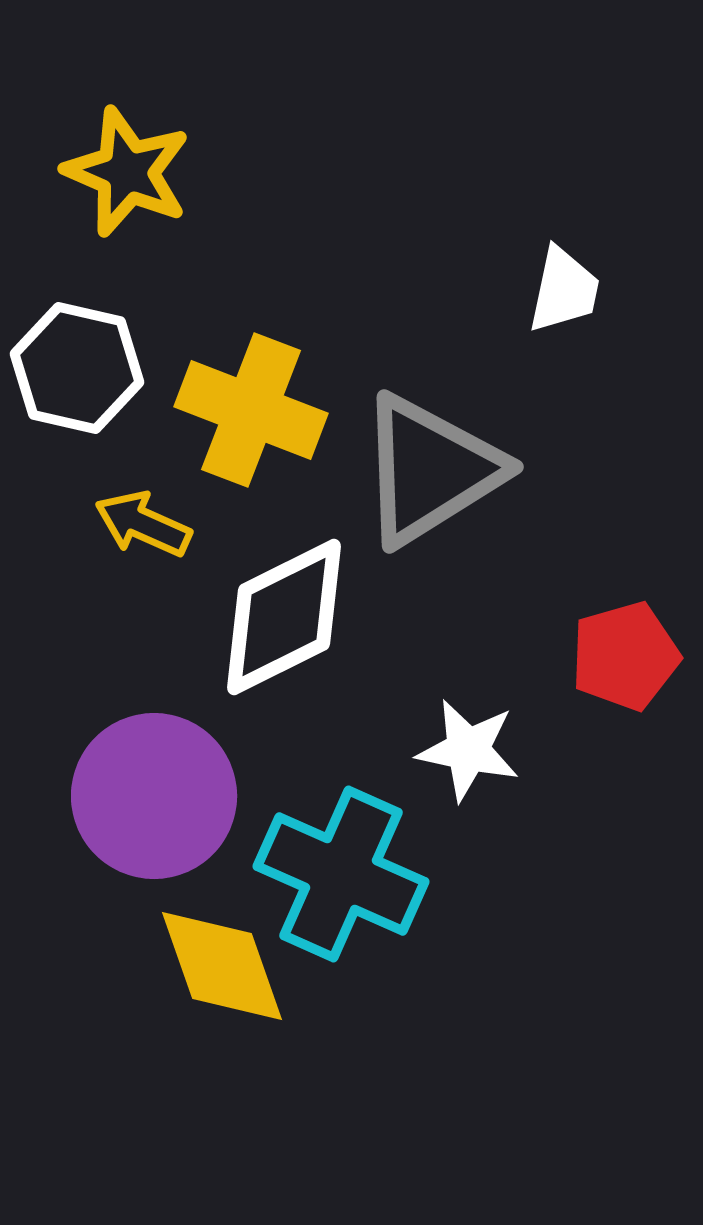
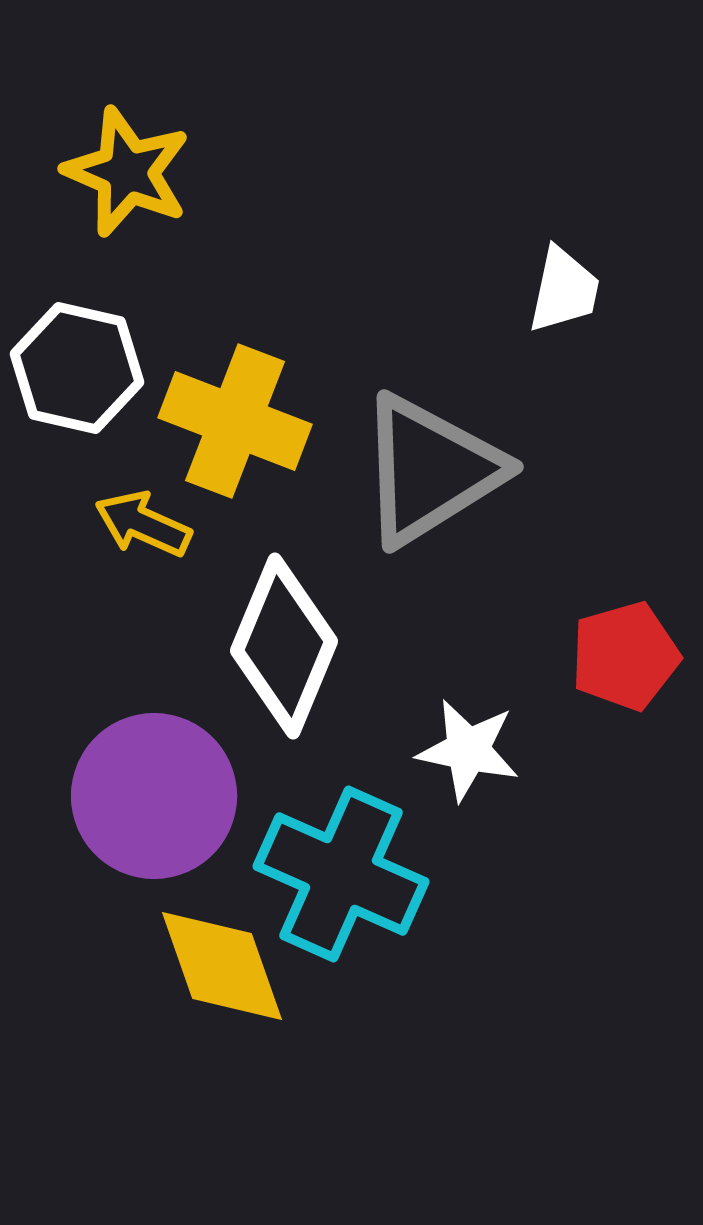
yellow cross: moved 16 px left, 11 px down
white diamond: moved 29 px down; rotated 41 degrees counterclockwise
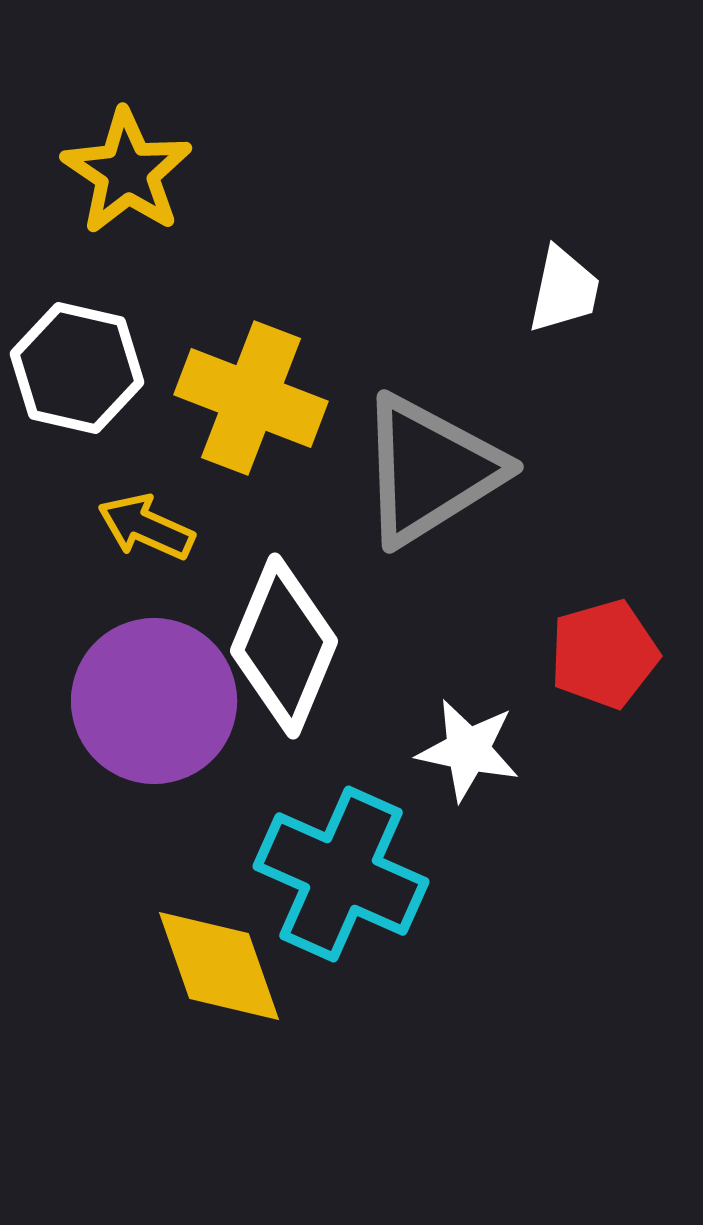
yellow star: rotated 11 degrees clockwise
yellow cross: moved 16 px right, 23 px up
yellow arrow: moved 3 px right, 3 px down
red pentagon: moved 21 px left, 2 px up
purple circle: moved 95 px up
yellow diamond: moved 3 px left
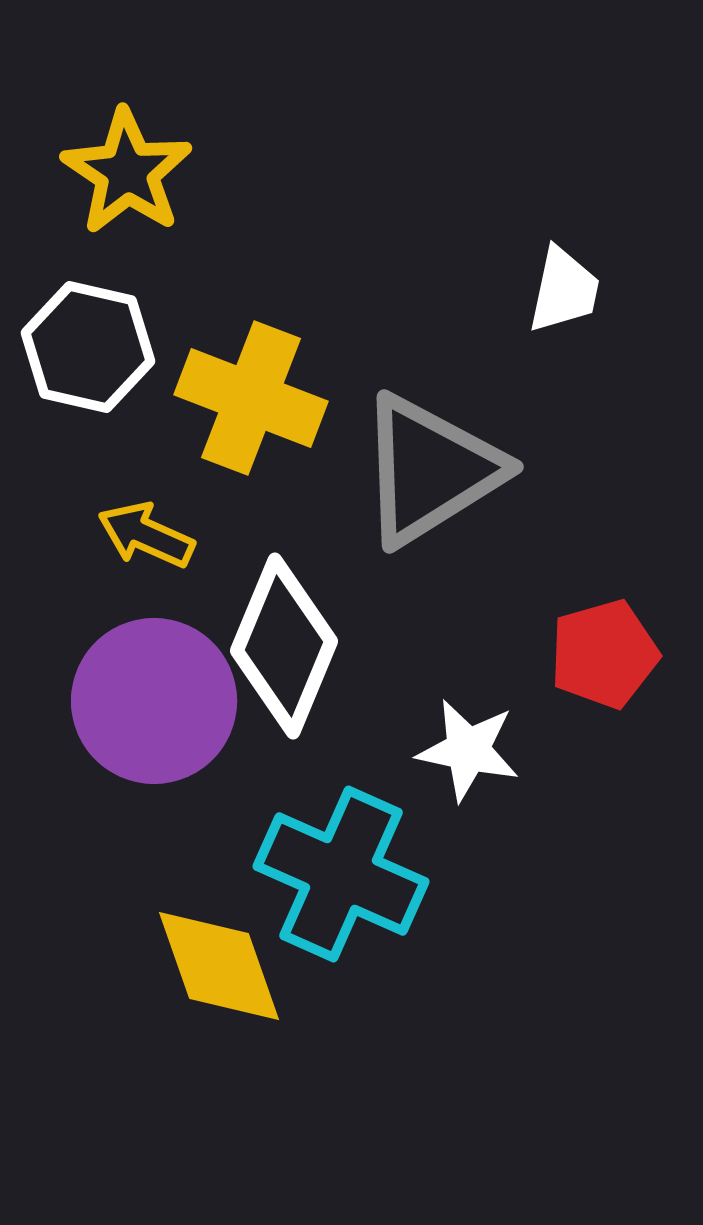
white hexagon: moved 11 px right, 21 px up
yellow arrow: moved 8 px down
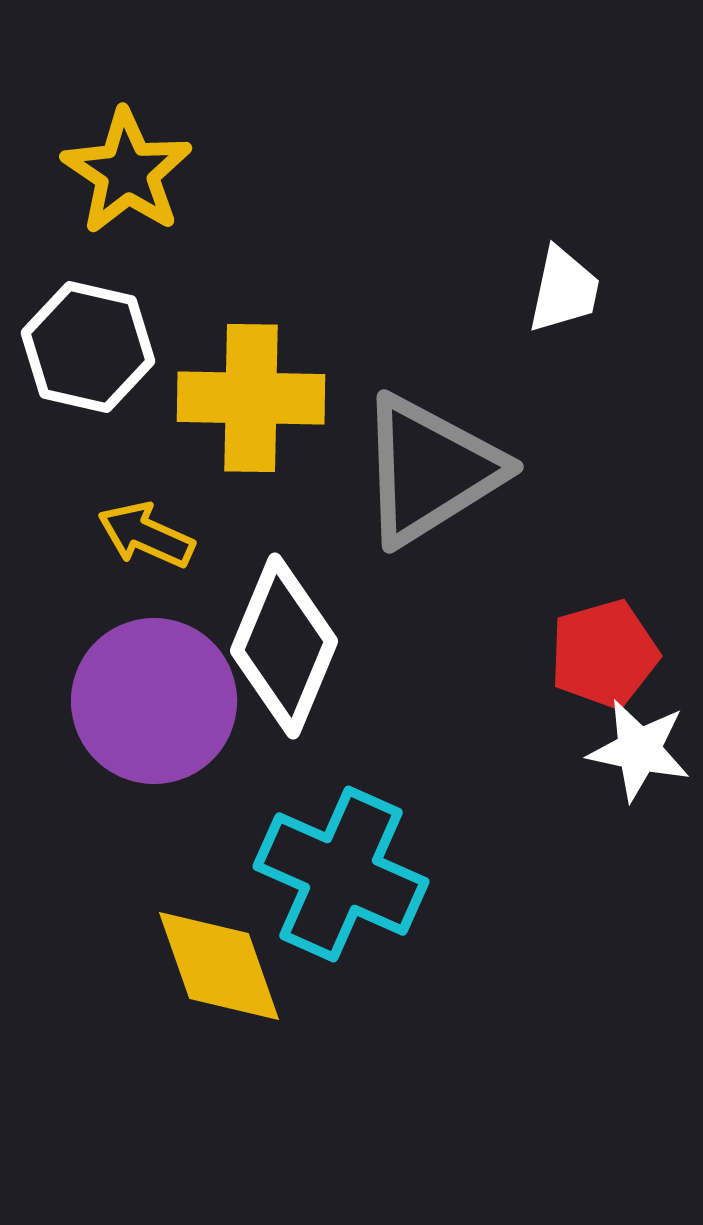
yellow cross: rotated 20 degrees counterclockwise
white star: moved 171 px right
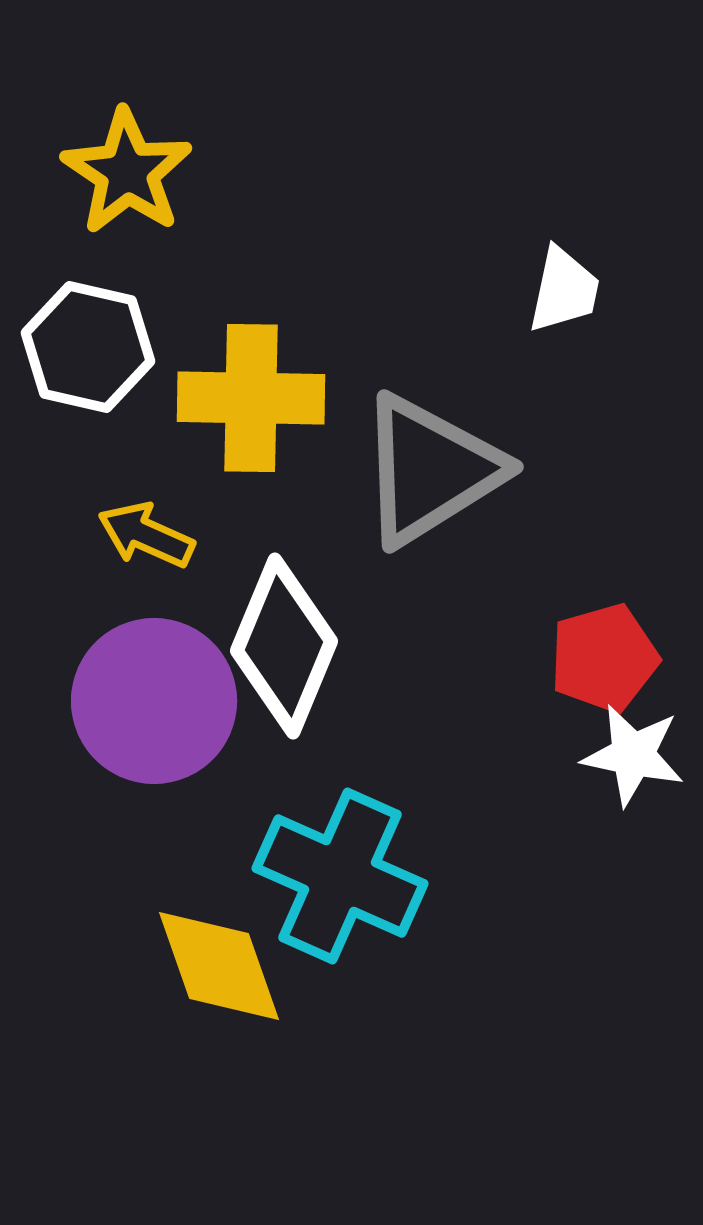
red pentagon: moved 4 px down
white star: moved 6 px left, 5 px down
cyan cross: moved 1 px left, 2 px down
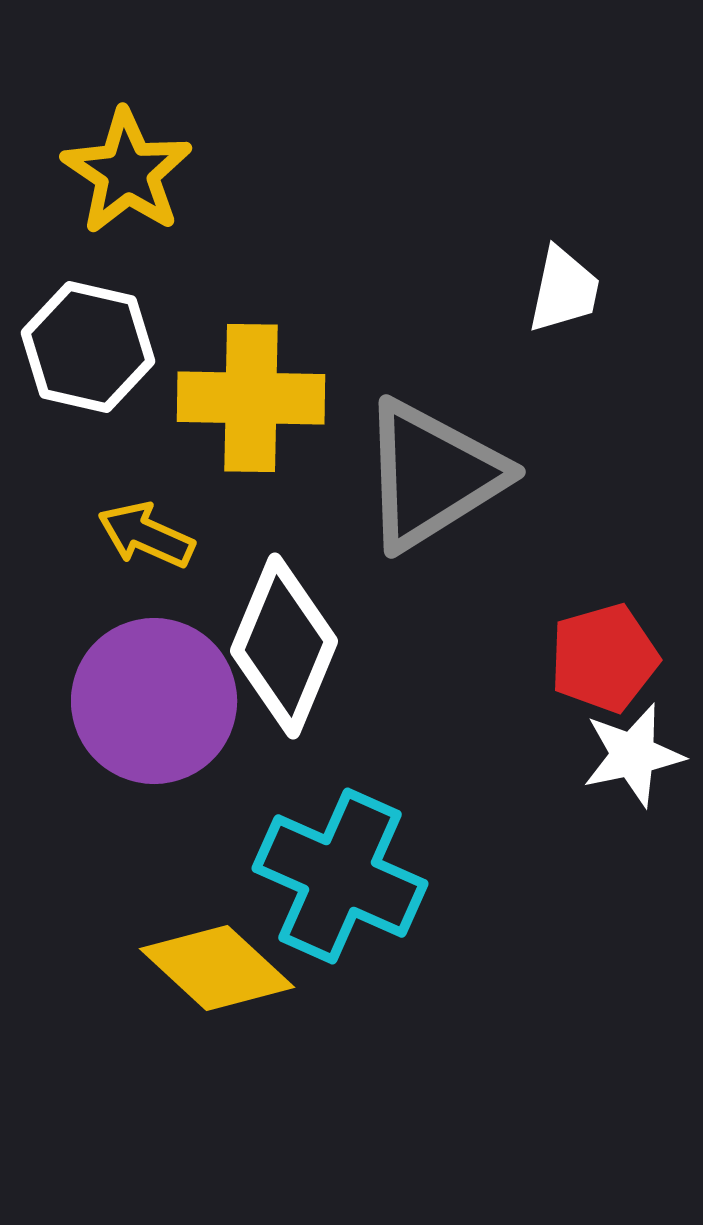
gray triangle: moved 2 px right, 5 px down
white star: rotated 24 degrees counterclockwise
yellow diamond: moved 2 px left, 2 px down; rotated 28 degrees counterclockwise
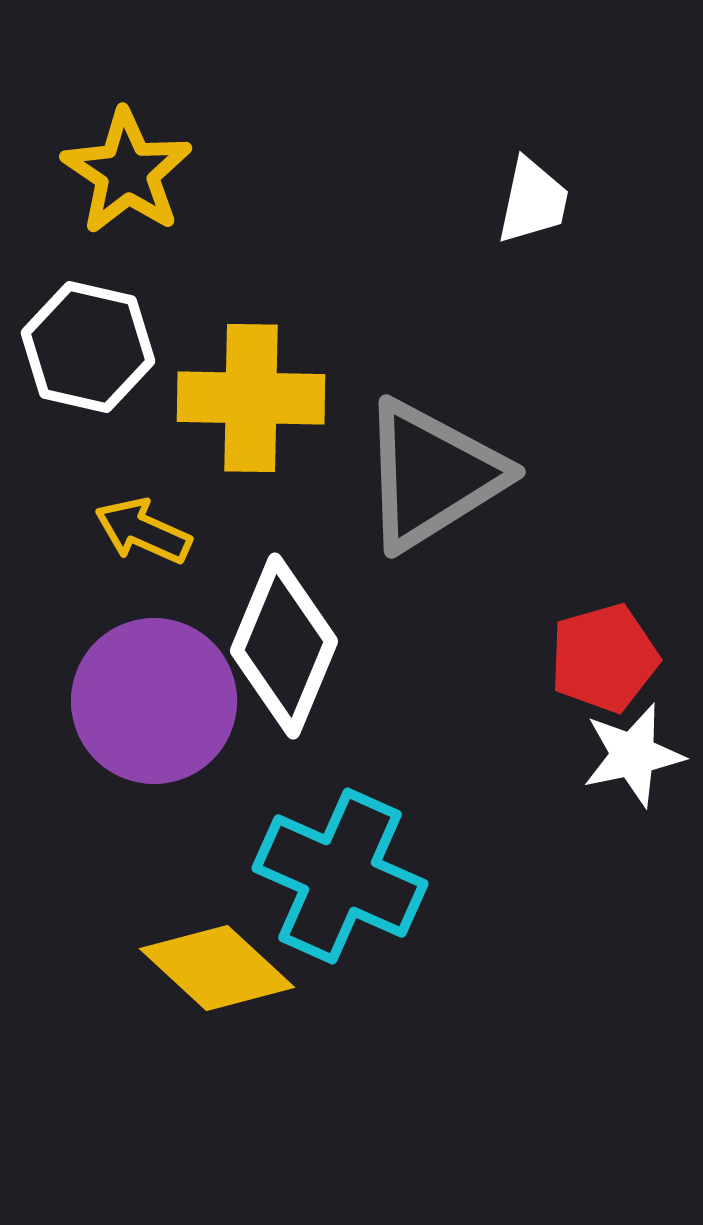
white trapezoid: moved 31 px left, 89 px up
yellow arrow: moved 3 px left, 4 px up
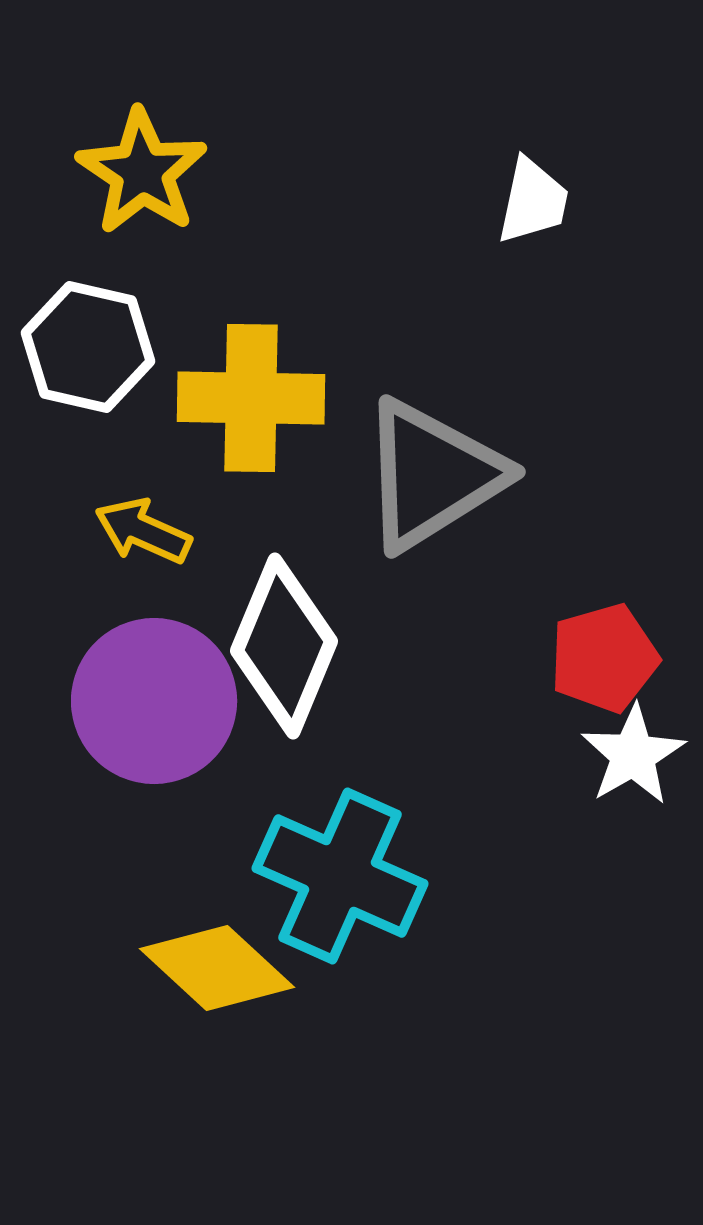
yellow star: moved 15 px right
white star: rotated 18 degrees counterclockwise
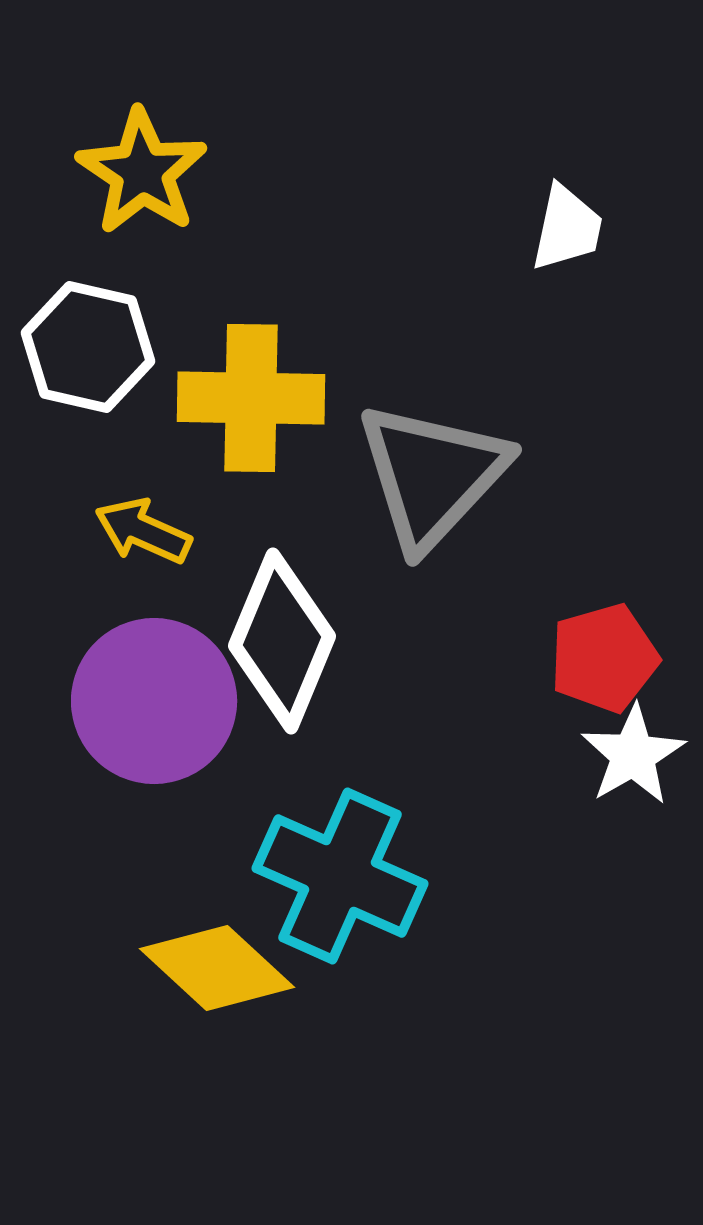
white trapezoid: moved 34 px right, 27 px down
gray triangle: rotated 15 degrees counterclockwise
white diamond: moved 2 px left, 5 px up
